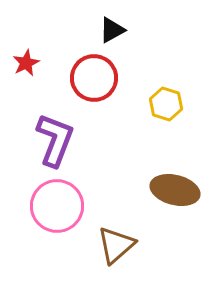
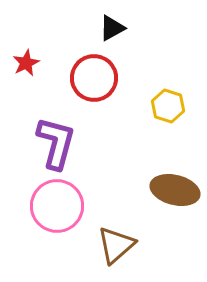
black triangle: moved 2 px up
yellow hexagon: moved 2 px right, 2 px down
purple L-shape: moved 1 px right, 3 px down; rotated 6 degrees counterclockwise
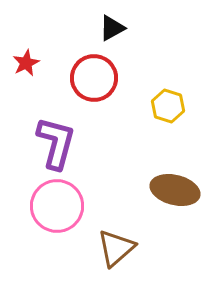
brown triangle: moved 3 px down
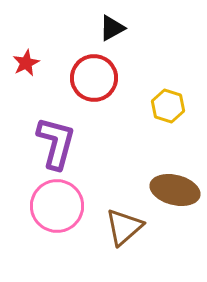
brown triangle: moved 8 px right, 21 px up
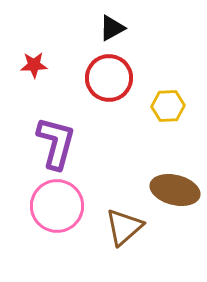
red star: moved 8 px right, 2 px down; rotated 24 degrees clockwise
red circle: moved 15 px right
yellow hexagon: rotated 20 degrees counterclockwise
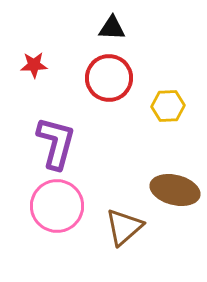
black triangle: rotated 32 degrees clockwise
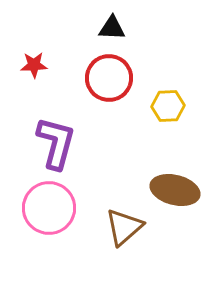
pink circle: moved 8 px left, 2 px down
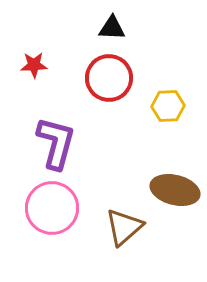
pink circle: moved 3 px right
